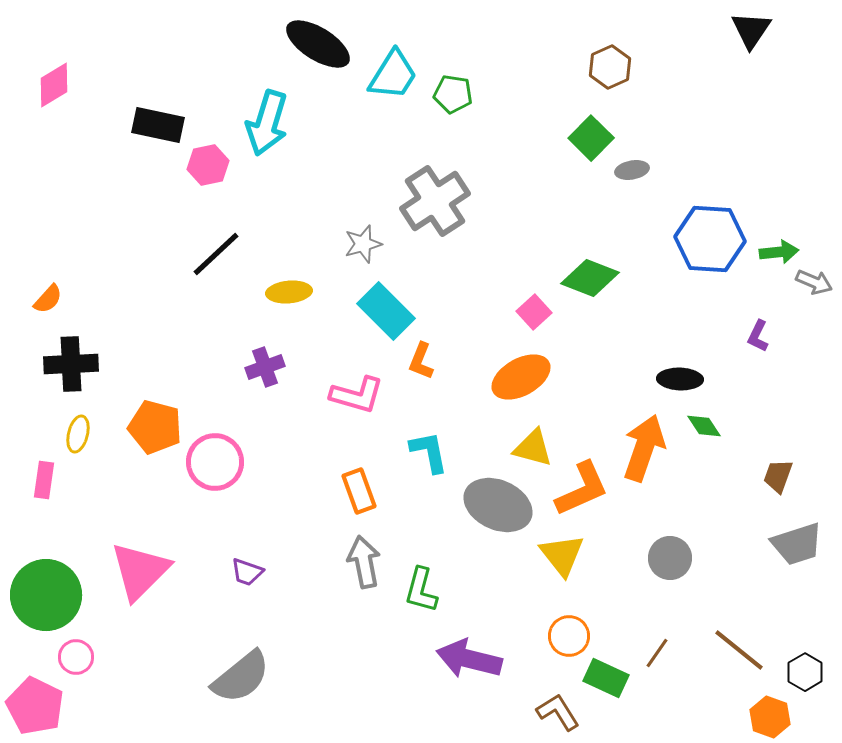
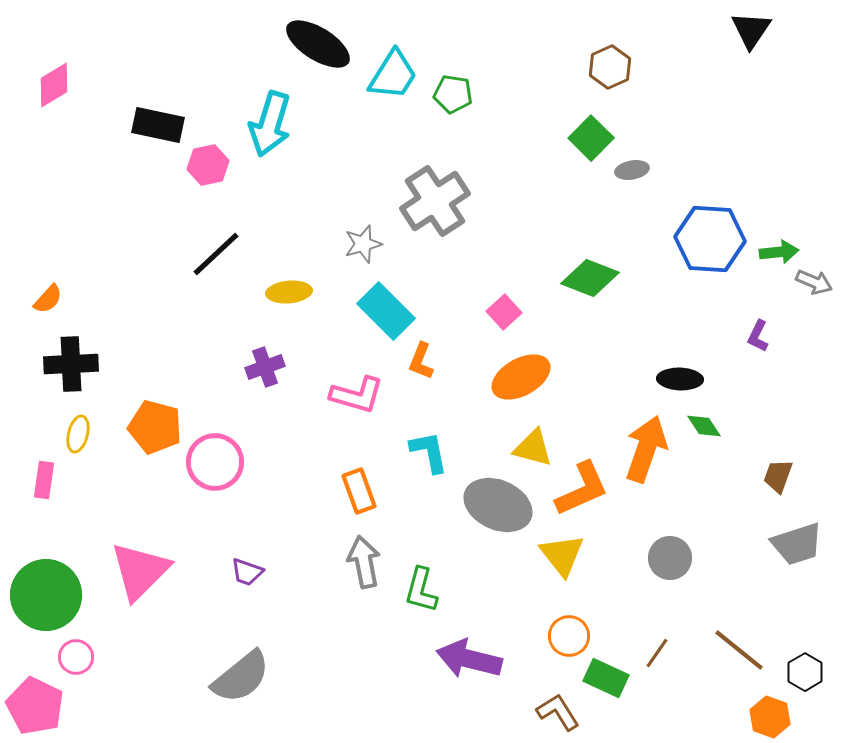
cyan arrow at (267, 123): moved 3 px right, 1 px down
pink square at (534, 312): moved 30 px left
orange arrow at (644, 448): moved 2 px right, 1 px down
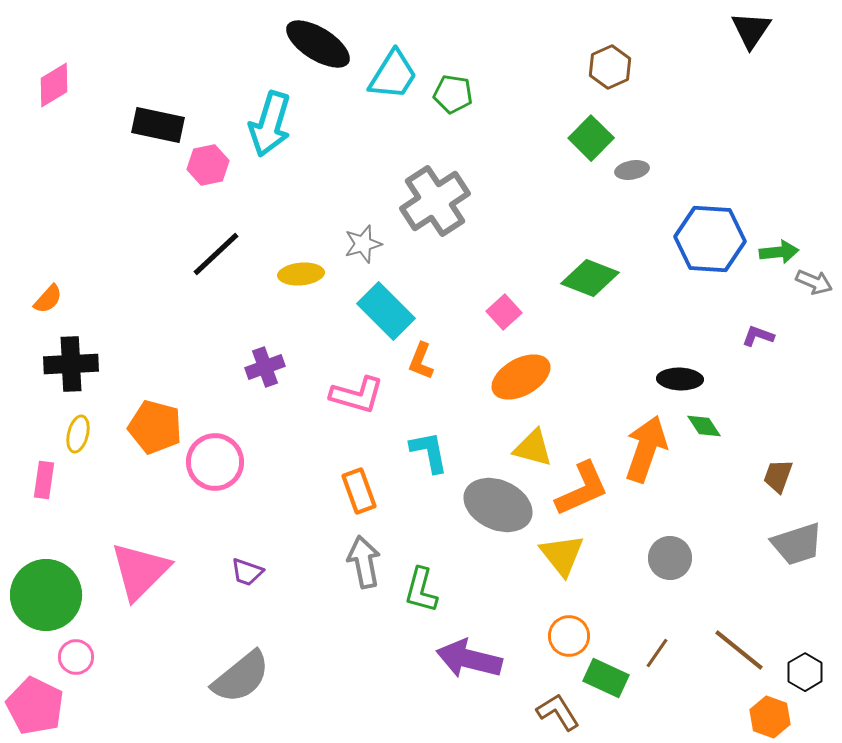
yellow ellipse at (289, 292): moved 12 px right, 18 px up
purple L-shape at (758, 336): rotated 84 degrees clockwise
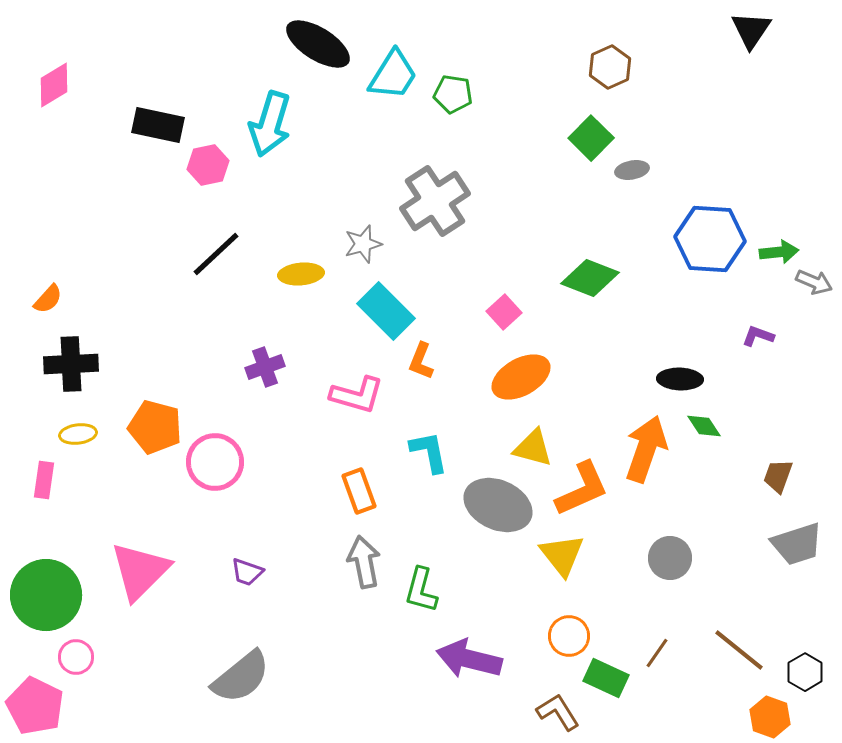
yellow ellipse at (78, 434): rotated 69 degrees clockwise
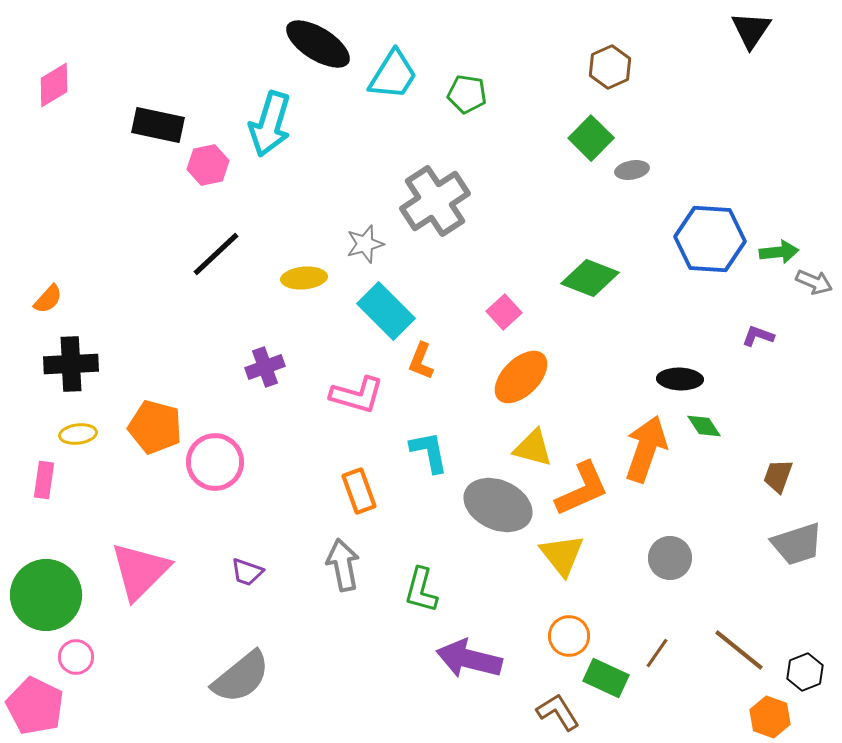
green pentagon at (453, 94): moved 14 px right
gray star at (363, 244): moved 2 px right
yellow ellipse at (301, 274): moved 3 px right, 4 px down
orange ellipse at (521, 377): rotated 16 degrees counterclockwise
gray arrow at (364, 562): moved 21 px left, 3 px down
black hexagon at (805, 672): rotated 9 degrees clockwise
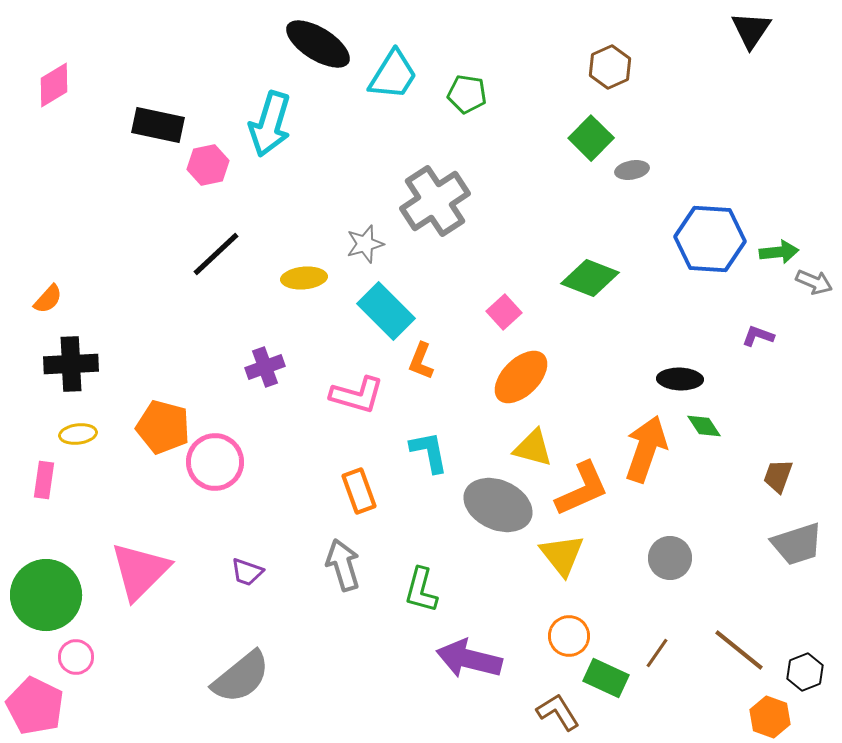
orange pentagon at (155, 427): moved 8 px right
gray arrow at (343, 565): rotated 6 degrees counterclockwise
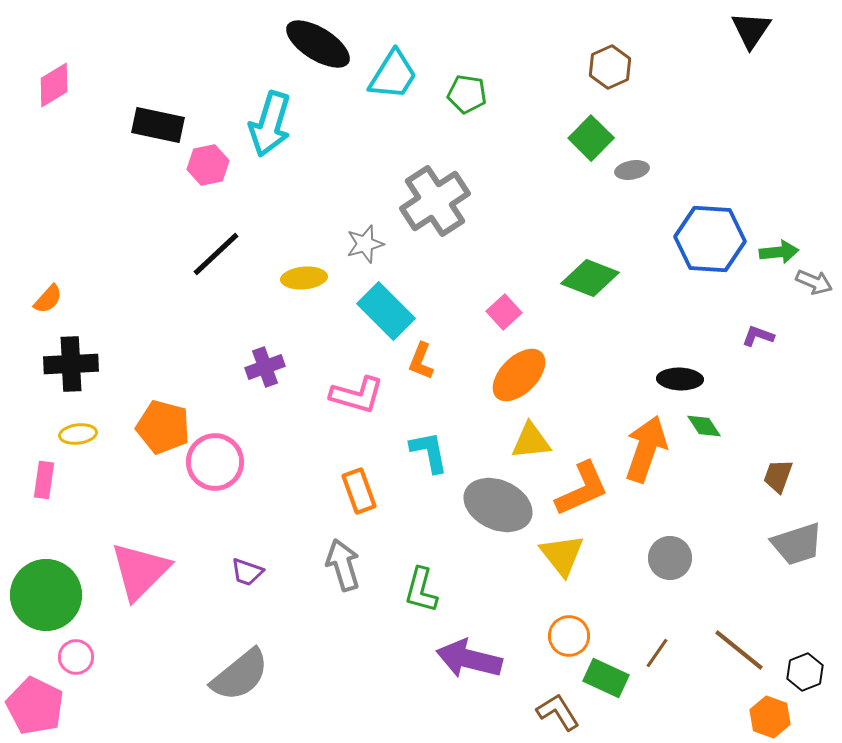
orange ellipse at (521, 377): moved 2 px left, 2 px up
yellow triangle at (533, 448): moved 2 px left, 7 px up; rotated 21 degrees counterclockwise
gray semicircle at (241, 677): moved 1 px left, 2 px up
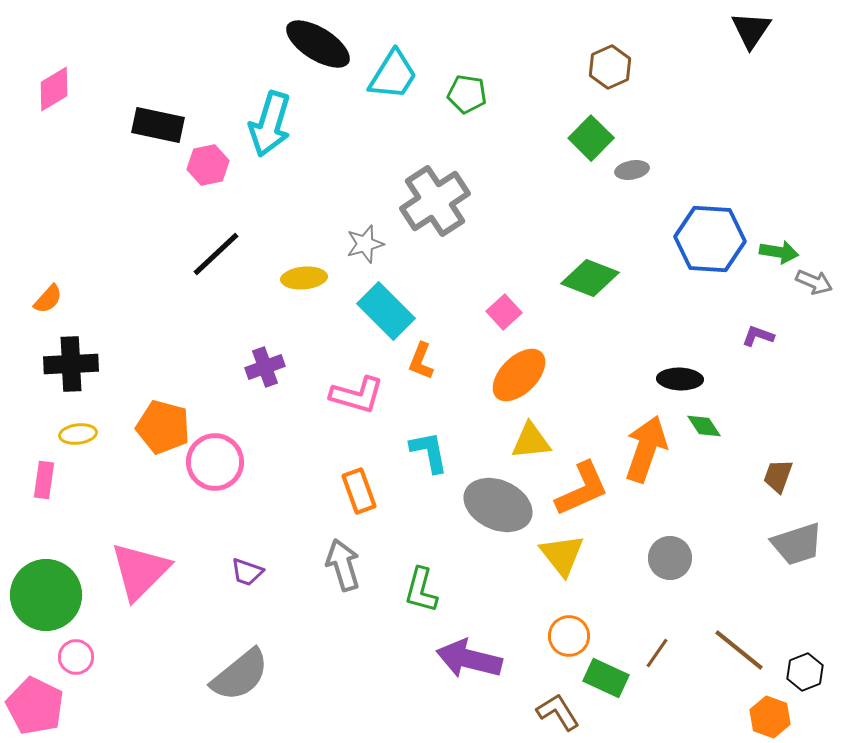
pink diamond at (54, 85): moved 4 px down
green arrow at (779, 252): rotated 15 degrees clockwise
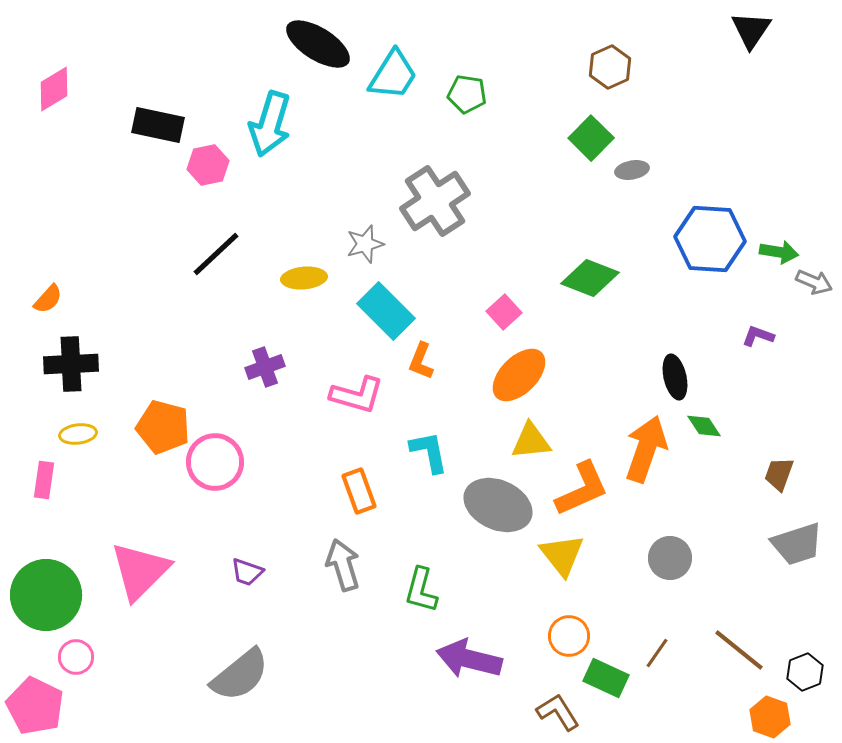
black ellipse at (680, 379): moved 5 px left, 2 px up; rotated 75 degrees clockwise
brown trapezoid at (778, 476): moved 1 px right, 2 px up
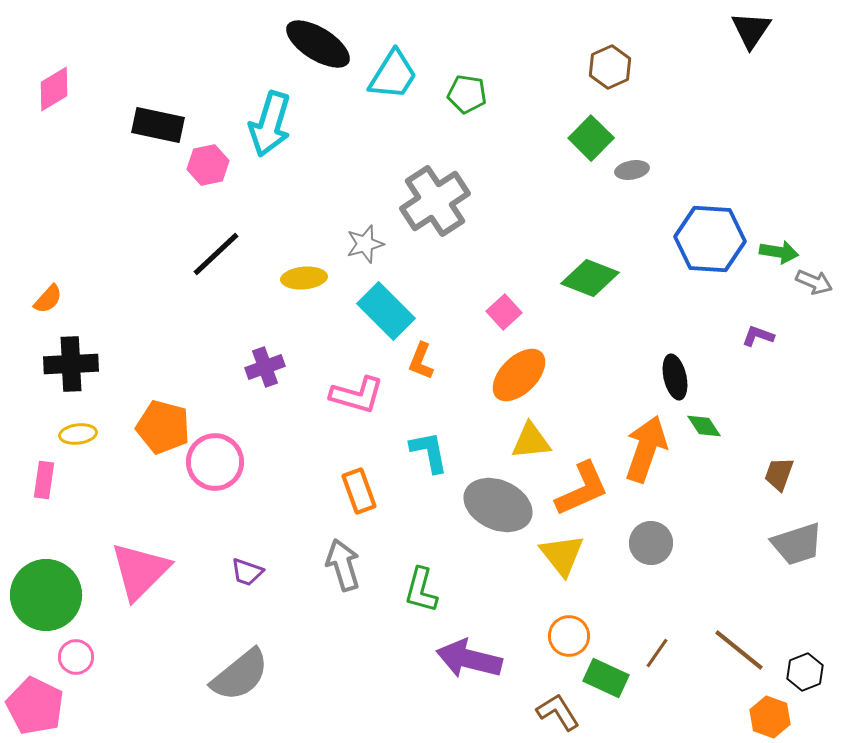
gray circle at (670, 558): moved 19 px left, 15 px up
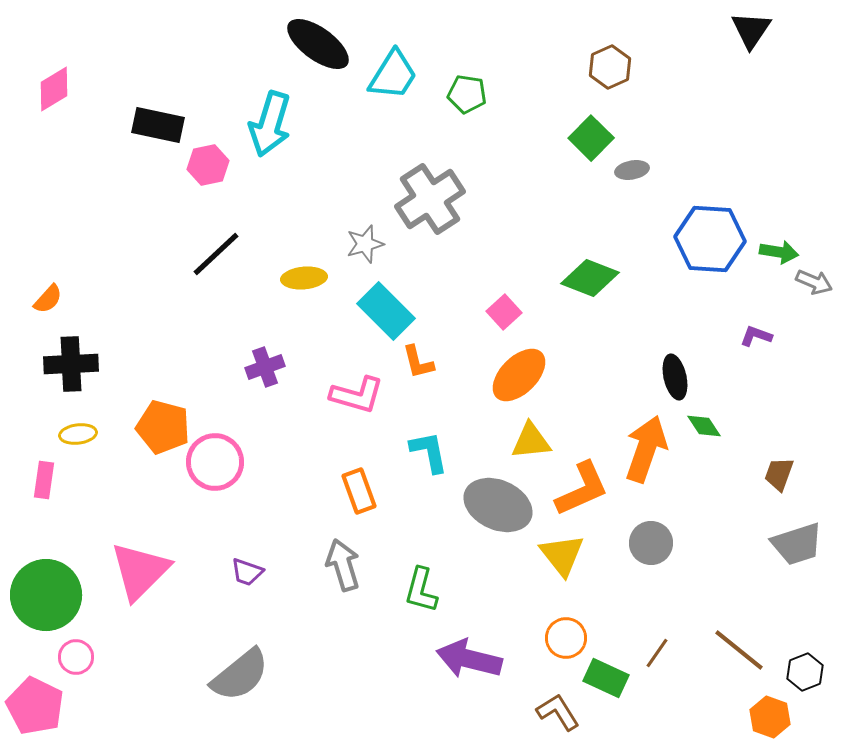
black ellipse at (318, 44): rotated 4 degrees clockwise
gray cross at (435, 201): moved 5 px left, 2 px up
purple L-shape at (758, 336): moved 2 px left
orange L-shape at (421, 361): moved 3 px left, 1 px down; rotated 36 degrees counterclockwise
orange circle at (569, 636): moved 3 px left, 2 px down
